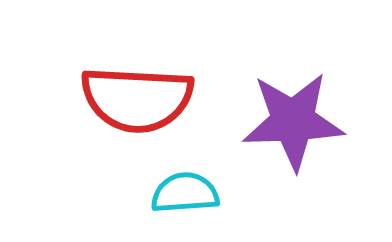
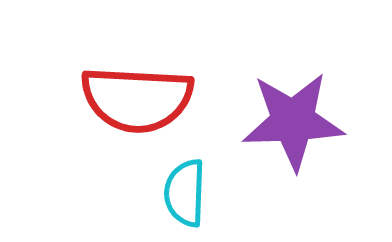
cyan semicircle: rotated 84 degrees counterclockwise
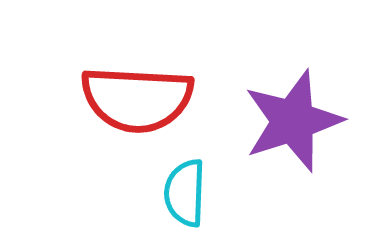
purple star: rotated 16 degrees counterclockwise
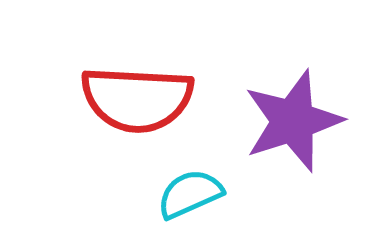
cyan semicircle: moved 5 px right, 1 px down; rotated 64 degrees clockwise
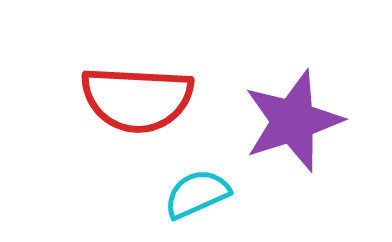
cyan semicircle: moved 7 px right
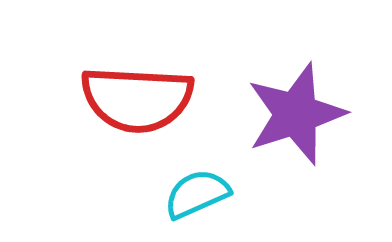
purple star: moved 3 px right, 7 px up
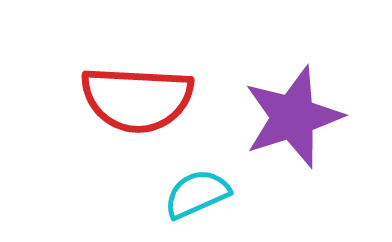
purple star: moved 3 px left, 3 px down
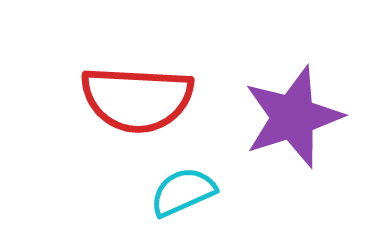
cyan semicircle: moved 14 px left, 2 px up
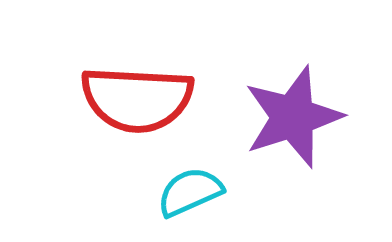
cyan semicircle: moved 7 px right
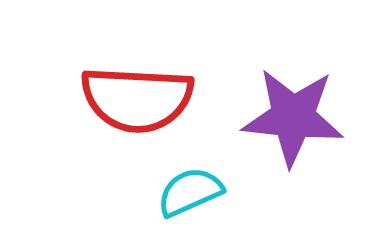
purple star: rotated 24 degrees clockwise
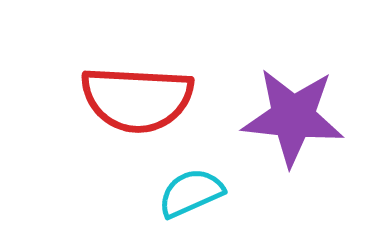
cyan semicircle: moved 1 px right, 1 px down
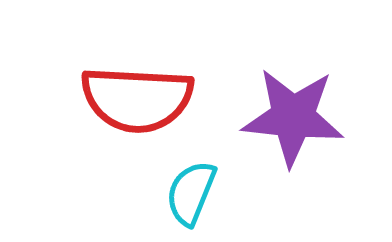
cyan semicircle: rotated 44 degrees counterclockwise
